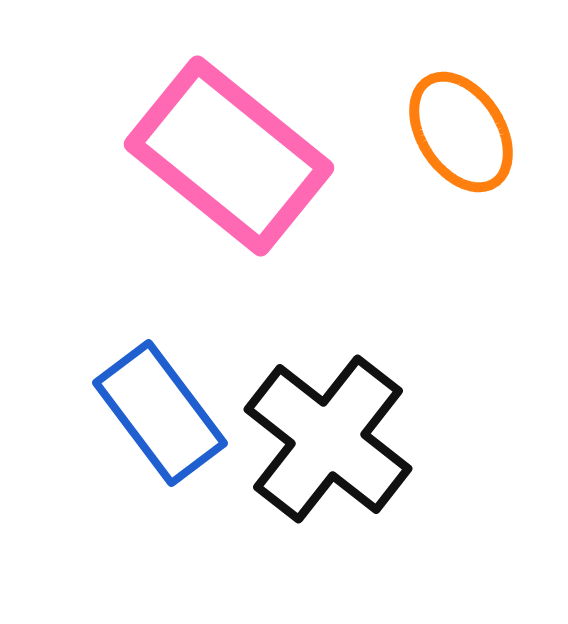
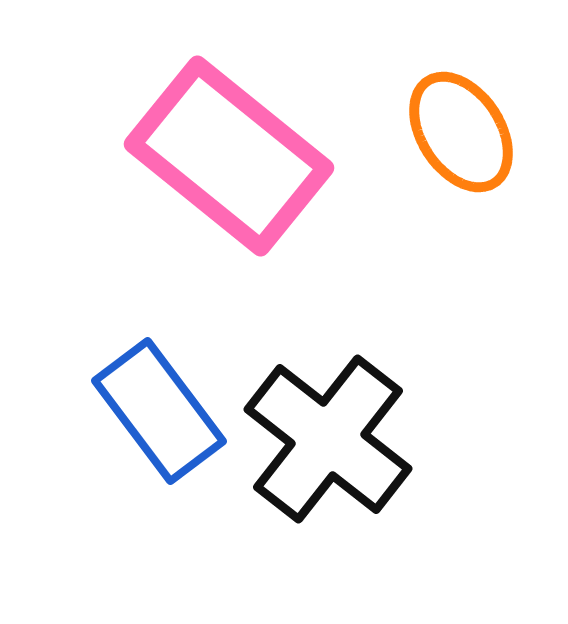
blue rectangle: moved 1 px left, 2 px up
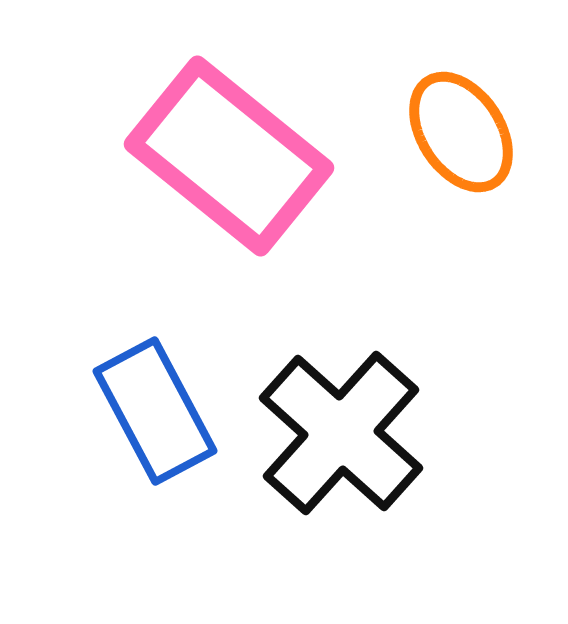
blue rectangle: moved 4 px left; rotated 9 degrees clockwise
black cross: moved 13 px right, 6 px up; rotated 4 degrees clockwise
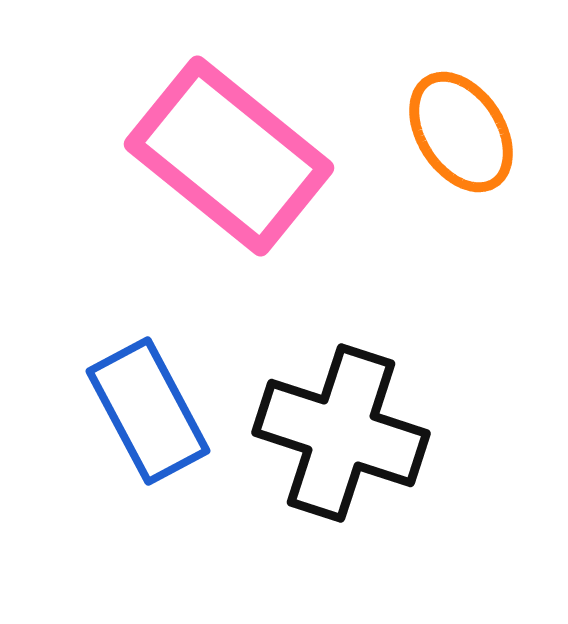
blue rectangle: moved 7 px left
black cross: rotated 24 degrees counterclockwise
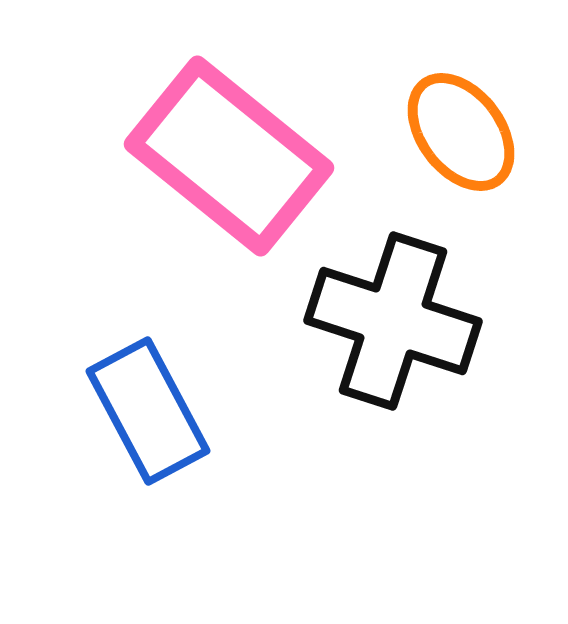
orange ellipse: rotated 4 degrees counterclockwise
black cross: moved 52 px right, 112 px up
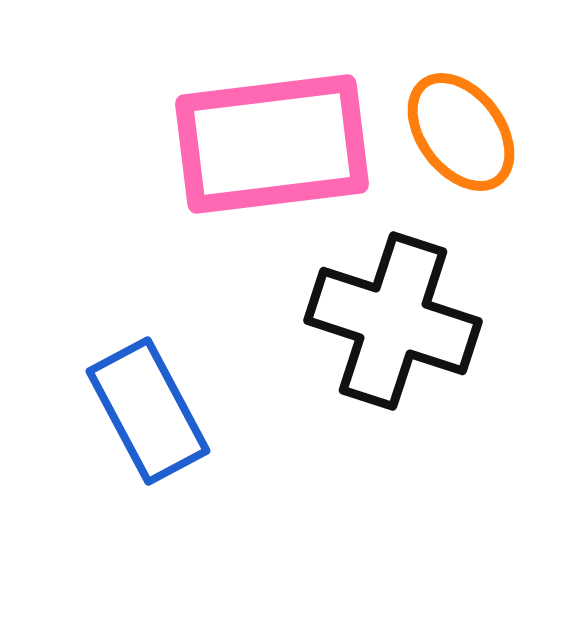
pink rectangle: moved 43 px right, 12 px up; rotated 46 degrees counterclockwise
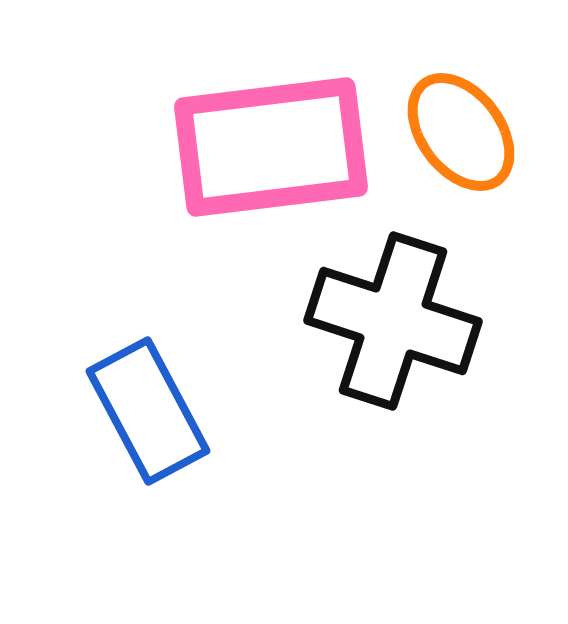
pink rectangle: moved 1 px left, 3 px down
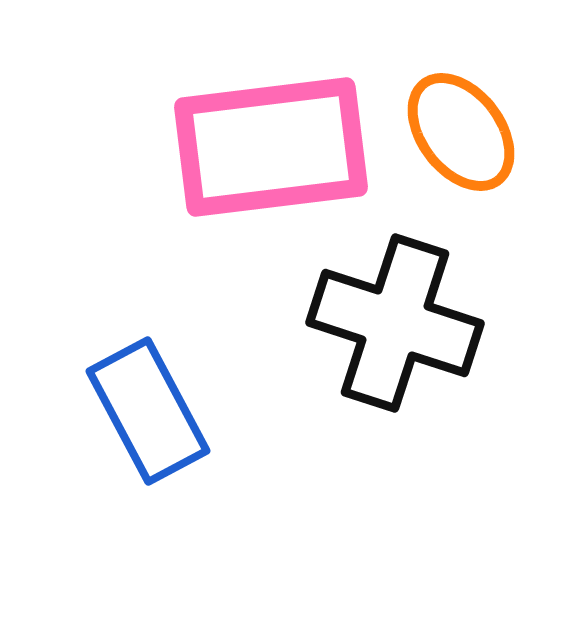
black cross: moved 2 px right, 2 px down
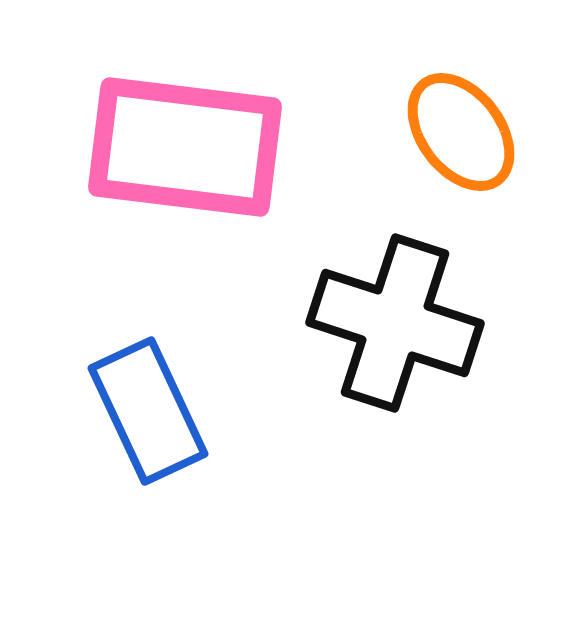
pink rectangle: moved 86 px left; rotated 14 degrees clockwise
blue rectangle: rotated 3 degrees clockwise
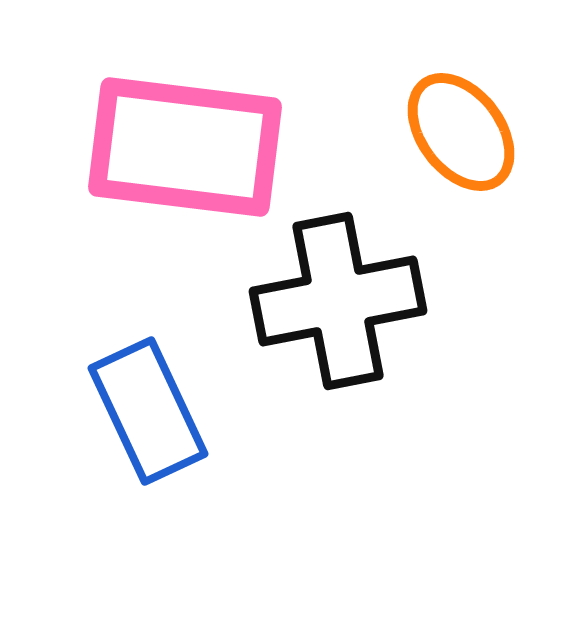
black cross: moved 57 px left, 22 px up; rotated 29 degrees counterclockwise
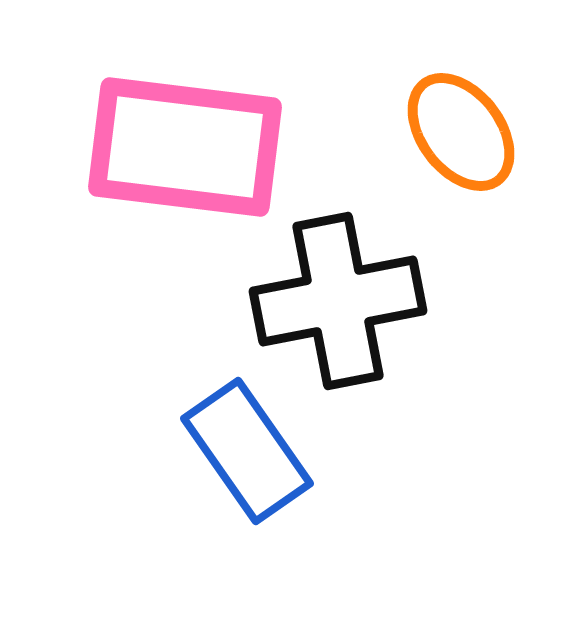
blue rectangle: moved 99 px right, 40 px down; rotated 10 degrees counterclockwise
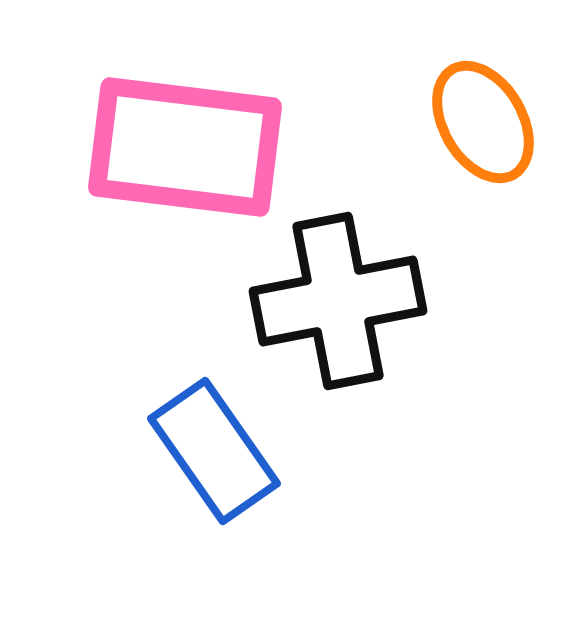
orange ellipse: moved 22 px right, 10 px up; rotated 7 degrees clockwise
blue rectangle: moved 33 px left
